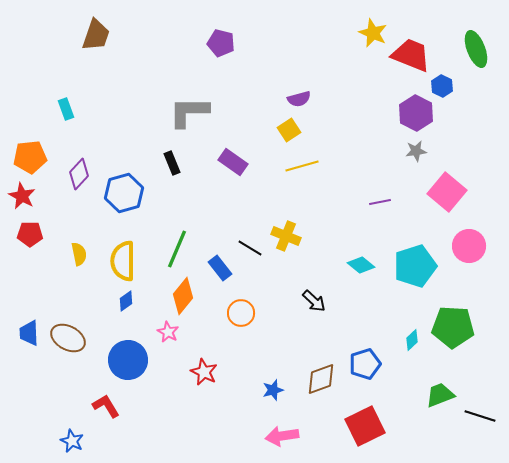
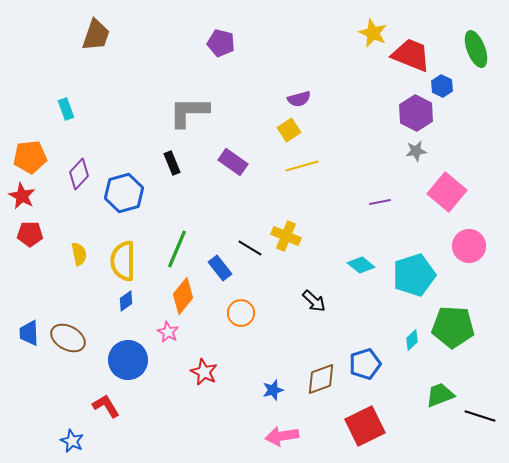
cyan pentagon at (415, 266): moved 1 px left, 9 px down
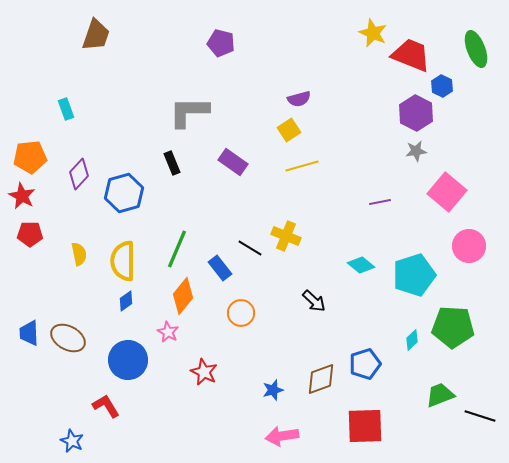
red square at (365, 426): rotated 24 degrees clockwise
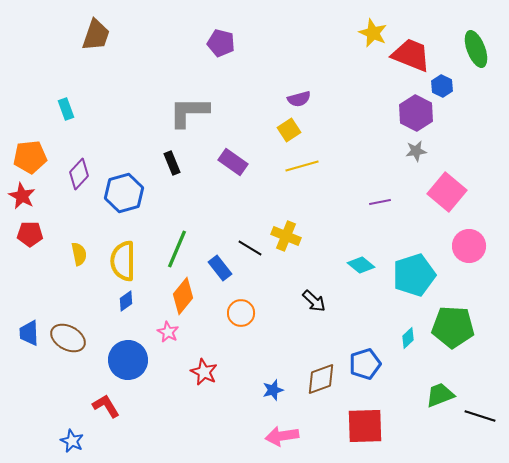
cyan diamond at (412, 340): moved 4 px left, 2 px up
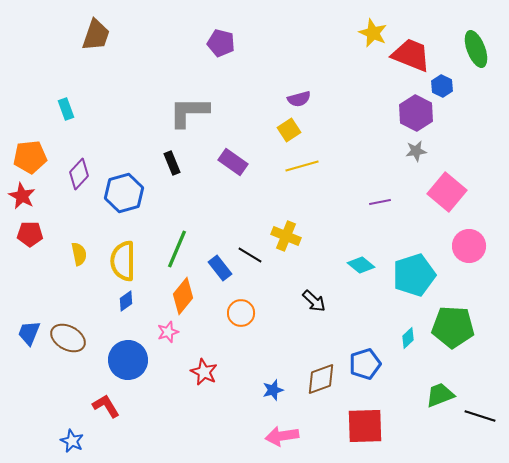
black line at (250, 248): moved 7 px down
pink star at (168, 332): rotated 25 degrees clockwise
blue trapezoid at (29, 333): rotated 24 degrees clockwise
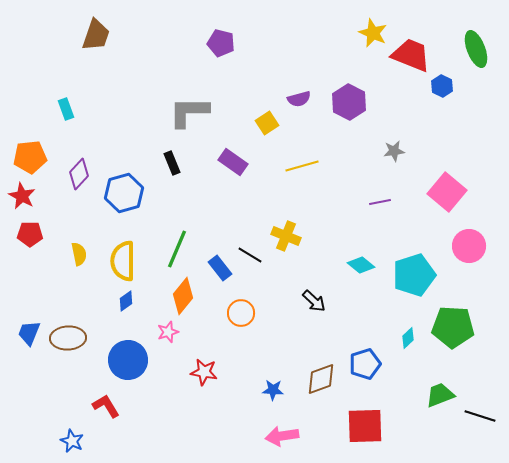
purple hexagon at (416, 113): moved 67 px left, 11 px up
yellow square at (289, 130): moved 22 px left, 7 px up
gray star at (416, 151): moved 22 px left
brown ellipse at (68, 338): rotated 32 degrees counterclockwise
red star at (204, 372): rotated 16 degrees counterclockwise
blue star at (273, 390): rotated 20 degrees clockwise
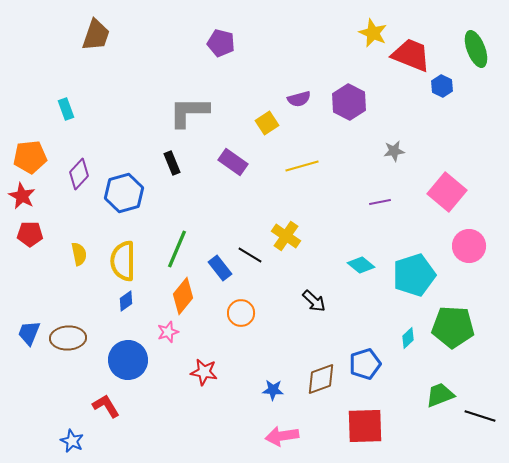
yellow cross at (286, 236): rotated 12 degrees clockwise
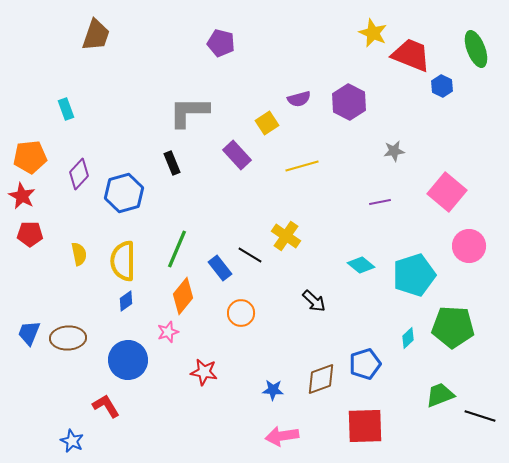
purple rectangle at (233, 162): moved 4 px right, 7 px up; rotated 12 degrees clockwise
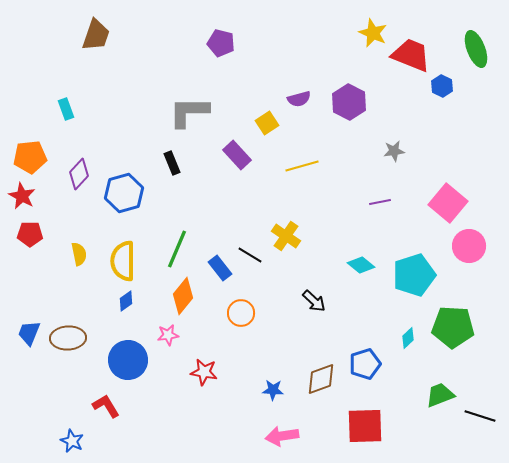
pink square at (447, 192): moved 1 px right, 11 px down
pink star at (168, 332): moved 3 px down; rotated 10 degrees clockwise
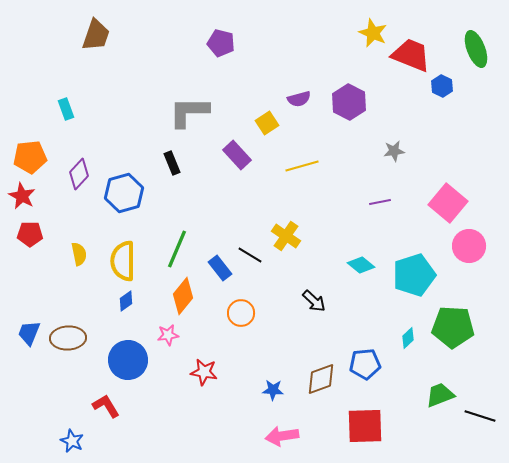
blue pentagon at (365, 364): rotated 12 degrees clockwise
